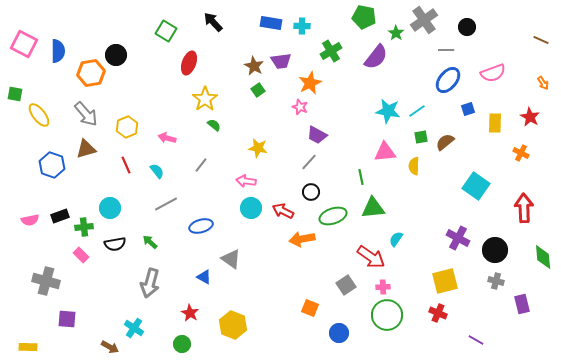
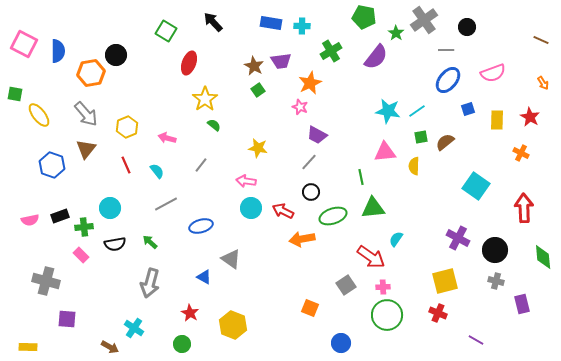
yellow rectangle at (495, 123): moved 2 px right, 3 px up
brown triangle at (86, 149): rotated 35 degrees counterclockwise
blue circle at (339, 333): moved 2 px right, 10 px down
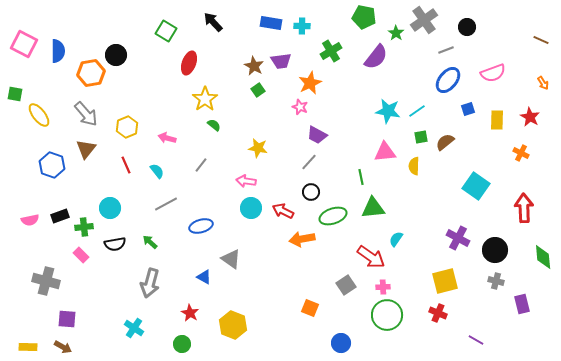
gray line at (446, 50): rotated 21 degrees counterclockwise
brown arrow at (110, 347): moved 47 px left
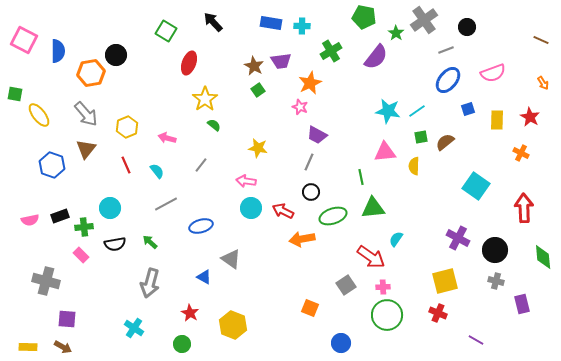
pink square at (24, 44): moved 4 px up
gray line at (309, 162): rotated 18 degrees counterclockwise
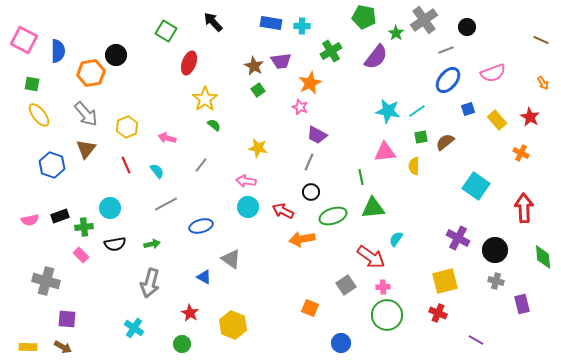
green square at (15, 94): moved 17 px right, 10 px up
yellow rectangle at (497, 120): rotated 42 degrees counterclockwise
cyan circle at (251, 208): moved 3 px left, 1 px up
green arrow at (150, 242): moved 2 px right, 2 px down; rotated 126 degrees clockwise
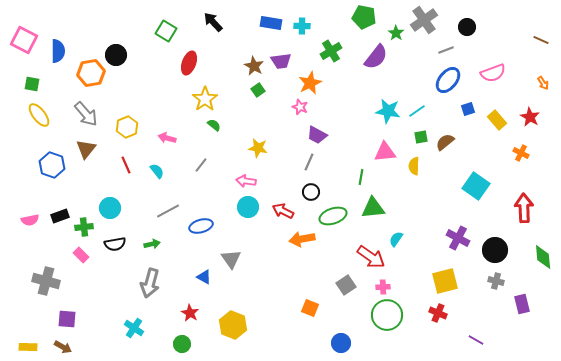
green line at (361, 177): rotated 21 degrees clockwise
gray line at (166, 204): moved 2 px right, 7 px down
gray triangle at (231, 259): rotated 20 degrees clockwise
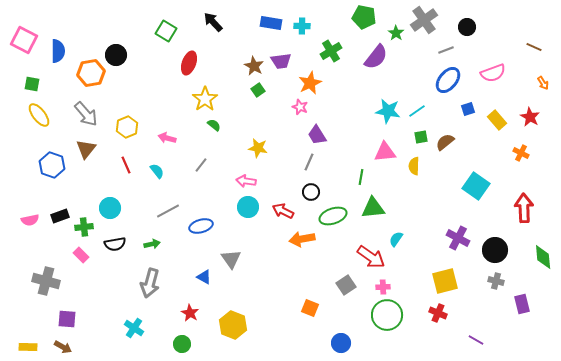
brown line at (541, 40): moved 7 px left, 7 px down
purple trapezoid at (317, 135): rotated 30 degrees clockwise
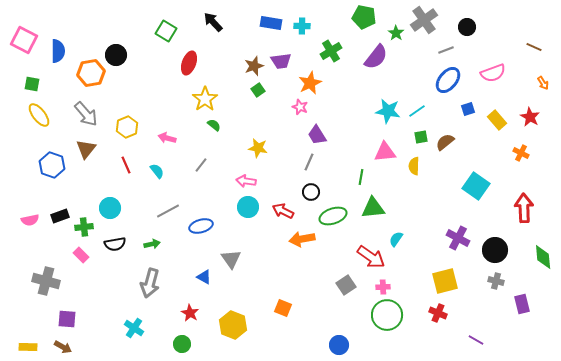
brown star at (254, 66): rotated 24 degrees clockwise
orange square at (310, 308): moved 27 px left
blue circle at (341, 343): moved 2 px left, 2 px down
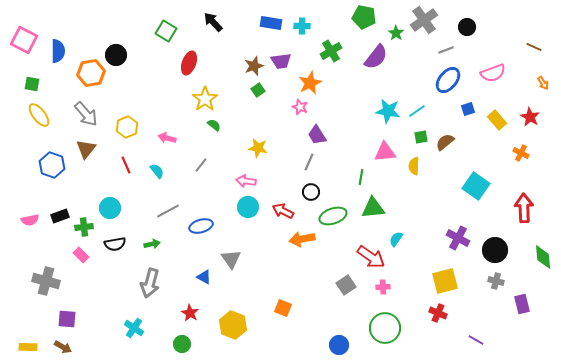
green circle at (387, 315): moved 2 px left, 13 px down
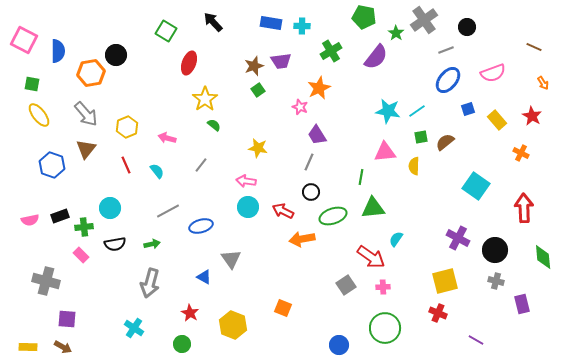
orange star at (310, 83): moved 9 px right, 5 px down
red star at (530, 117): moved 2 px right, 1 px up
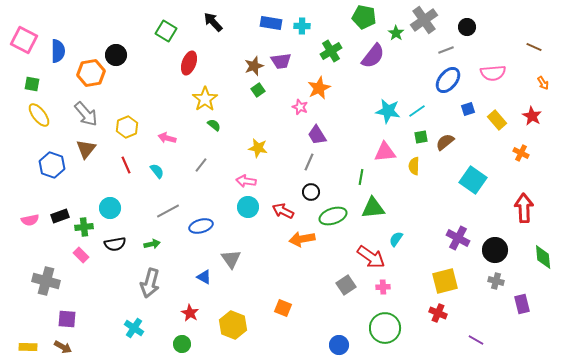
purple semicircle at (376, 57): moved 3 px left, 1 px up
pink semicircle at (493, 73): rotated 15 degrees clockwise
cyan square at (476, 186): moved 3 px left, 6 px up
